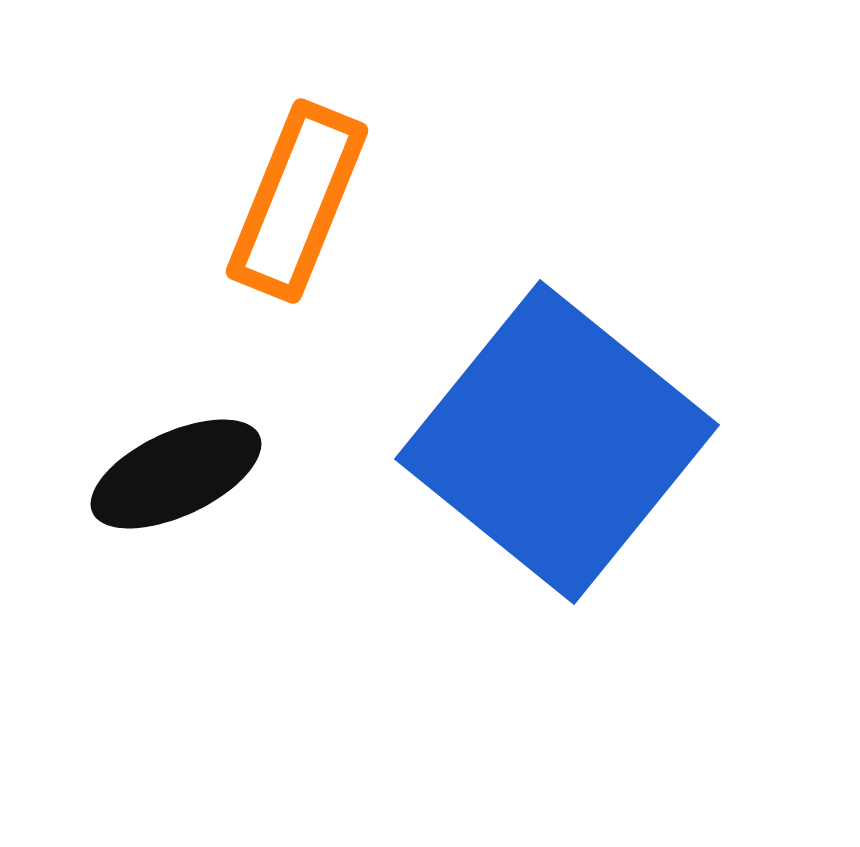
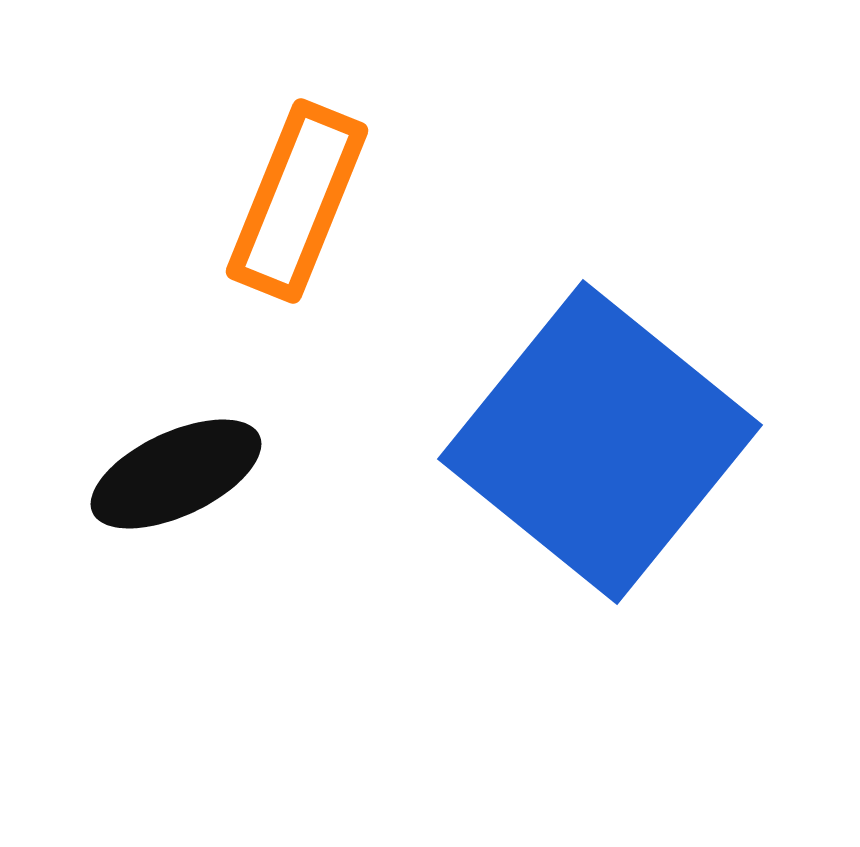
blue square: moved 43 px right
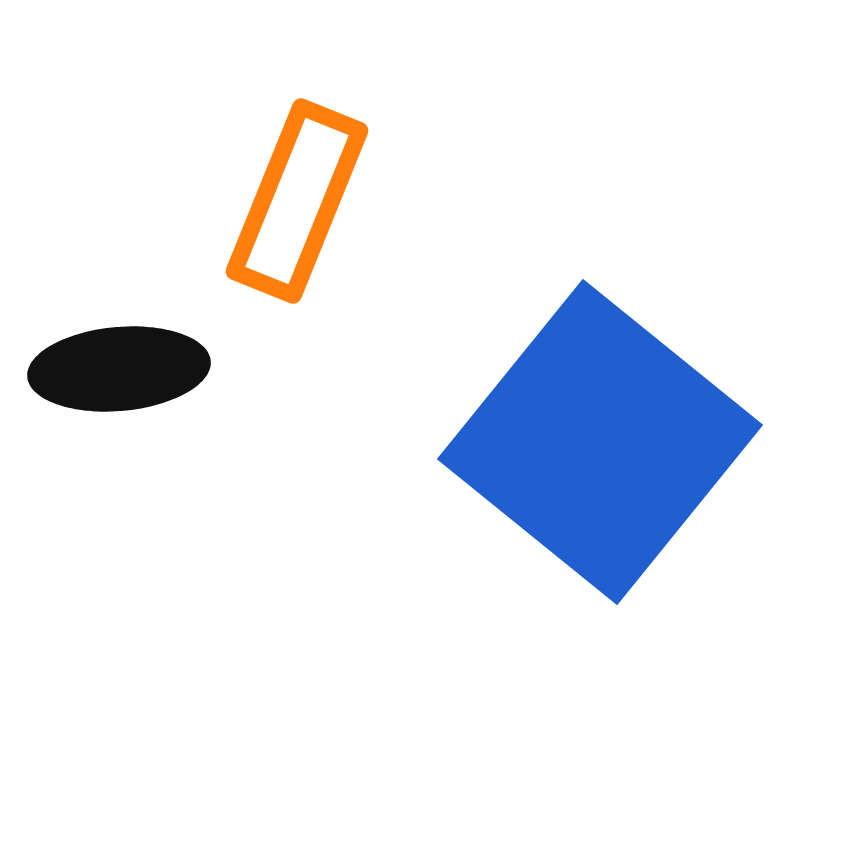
black ellipse: moved 57 px left, 105 px up; rotated 20 degrees clockwise
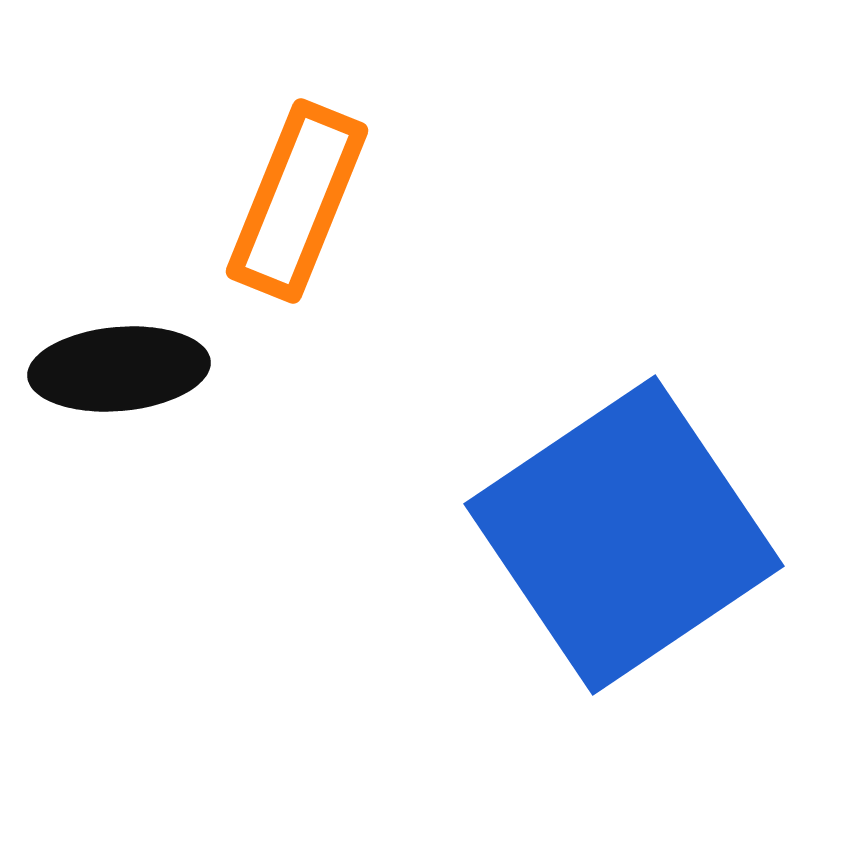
blue square: moved 24 px right, 93 px down; rotated 17 degrees clockwise
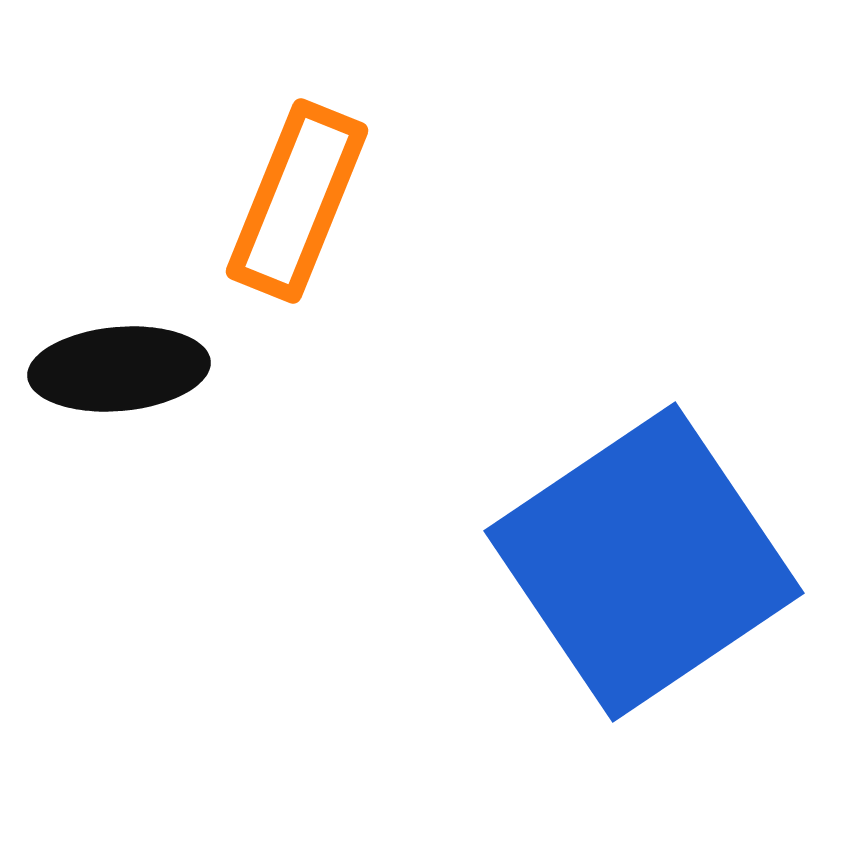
blue square: moved 20 px right, 27 px down
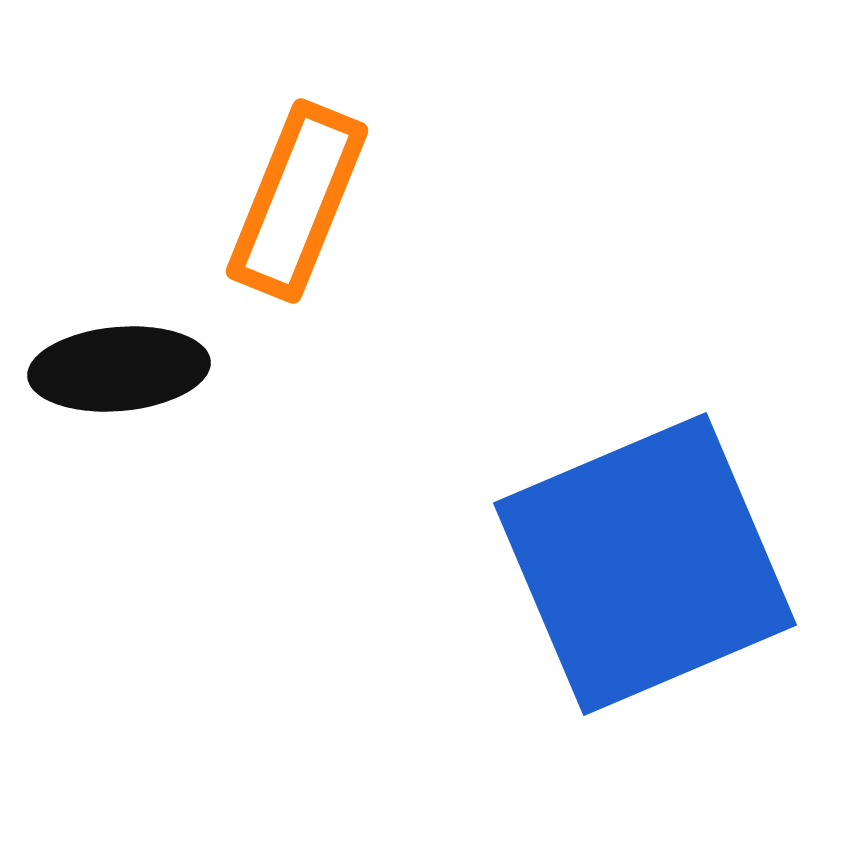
blue square: moved 1 px right, 2 px down; rotated 11 degrees clockwise
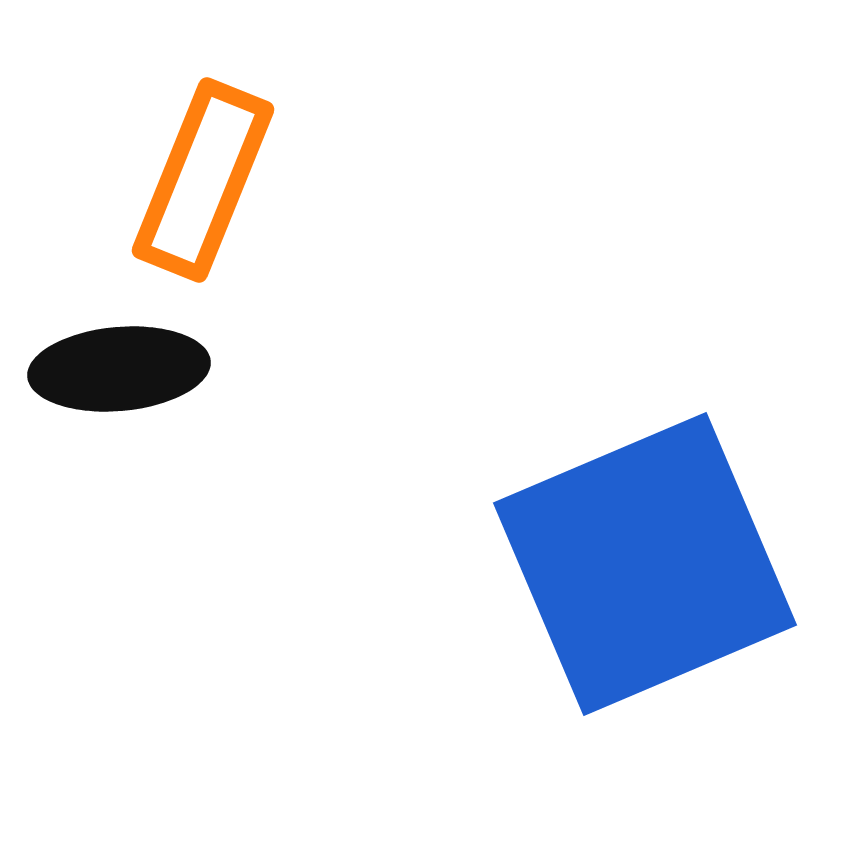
orange rectangle: moved 94 px left, 21 px up
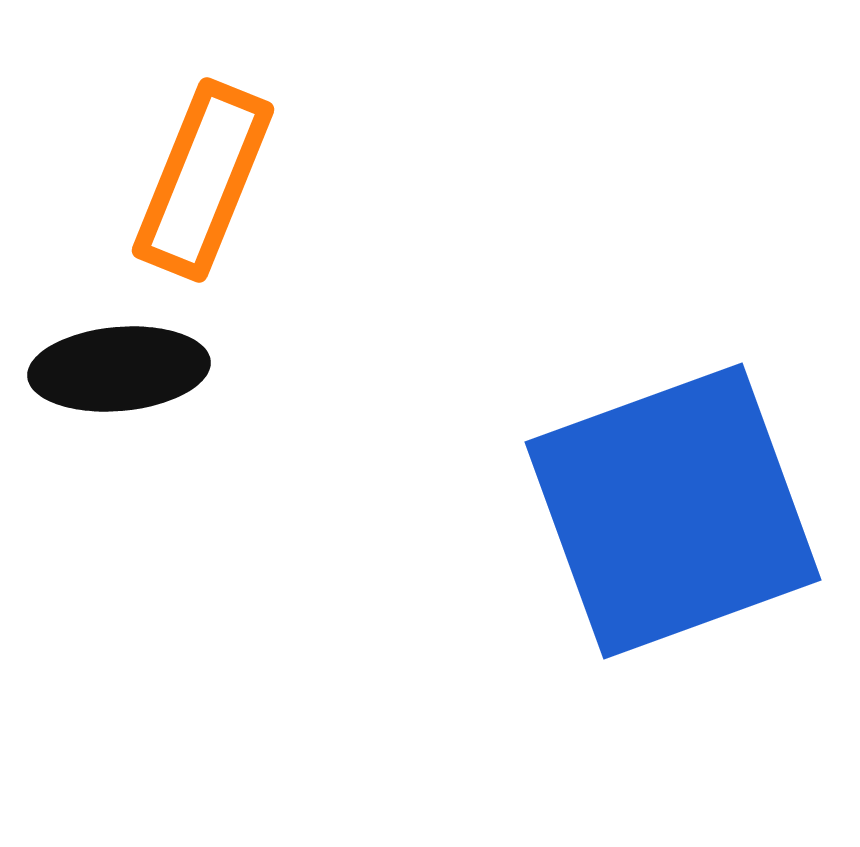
blue square: moved 28 px right, 53 px up; rotated 3 degrees clockwise
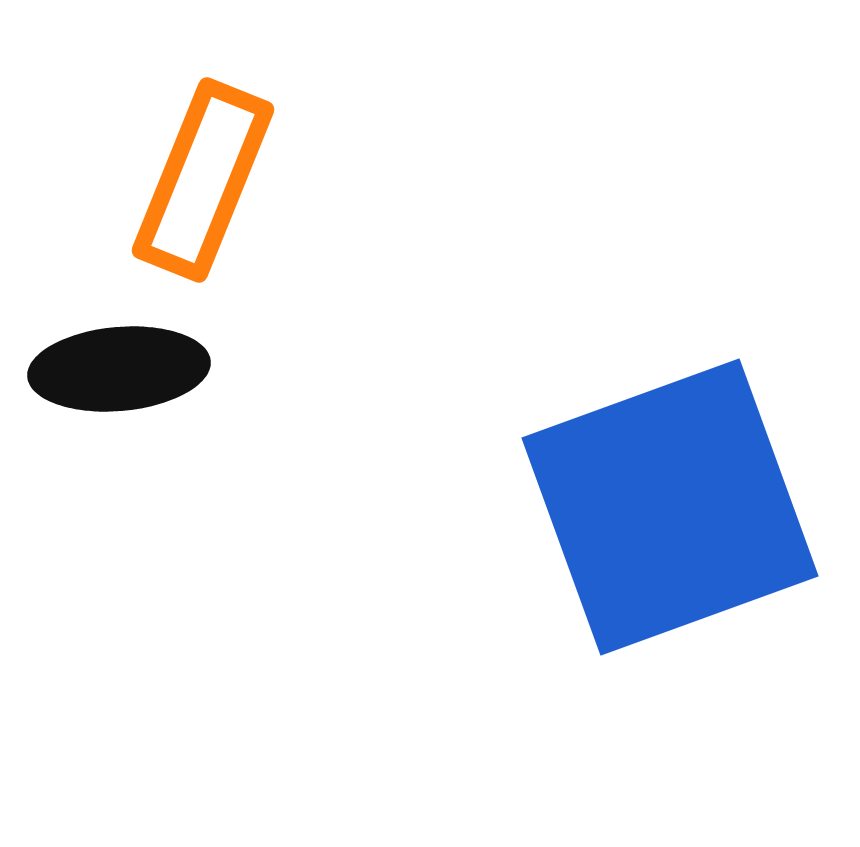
blue square: moved 3 px left, 4 px up
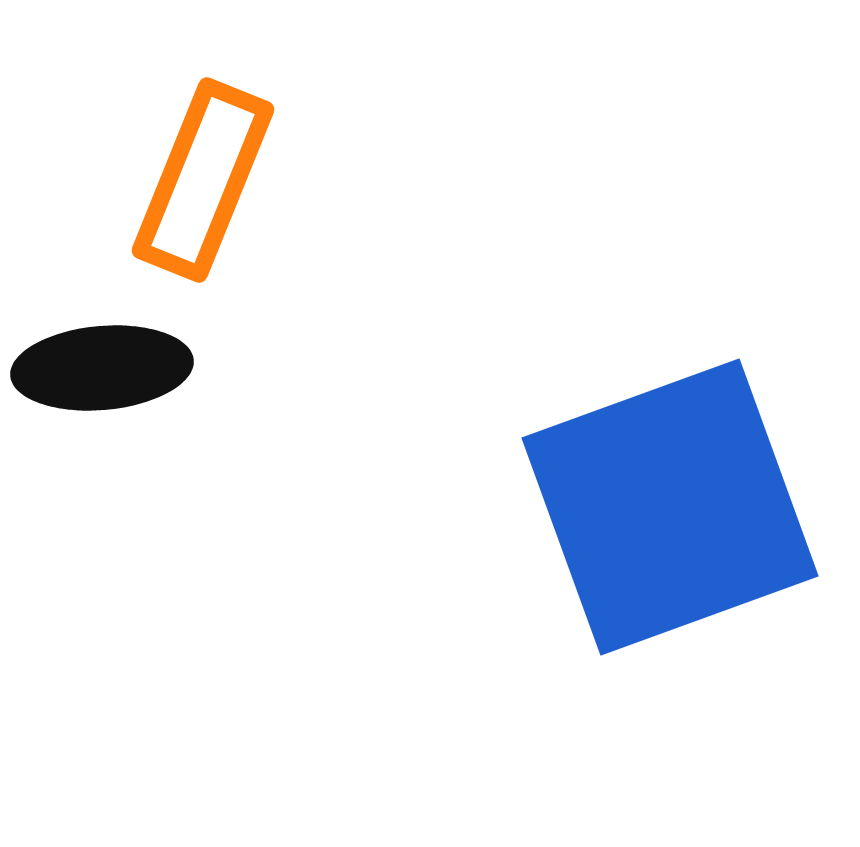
black ellipse: moved 17 px left, 1 px up
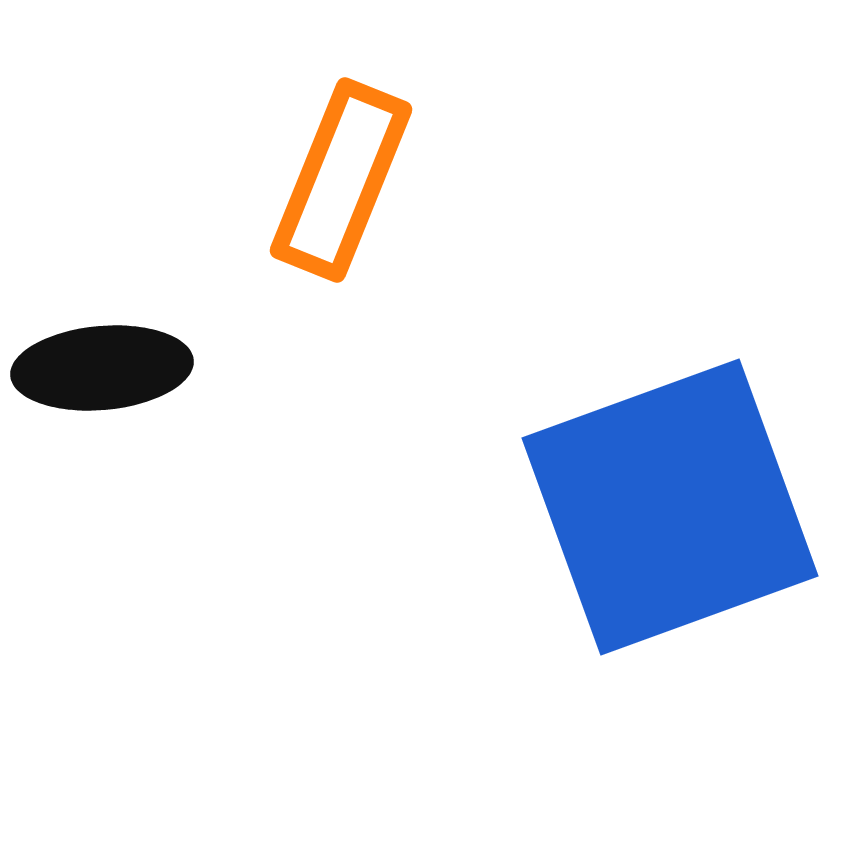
orange rectangle: moved 138 px right
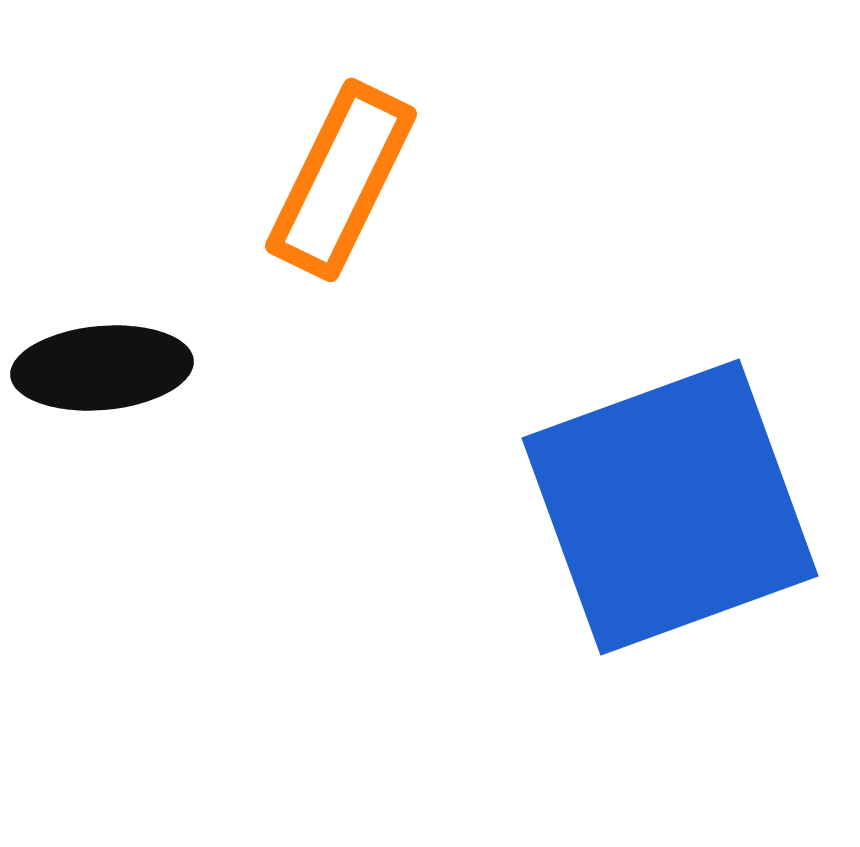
orange rectangle: rotated 4 degrees clockwise
